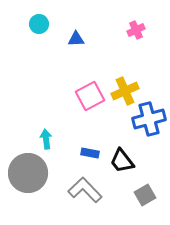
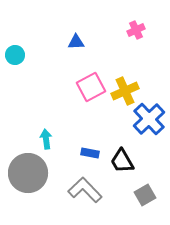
cyan circle: moved 24 px left, 31 px down
blue triangle: moved 3 px down
pink square: moved 1 px right, 9 px up
blue cross: rotated 28 degrees counterclockwise
black trapezoid: rotated 8 degrees clockwise
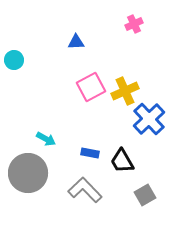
pink cross: moved 2 px left, 6 px up
cyan circle: moved 1 px left, 5 px down
cyan arrow: rotated 126 degrees clockwise
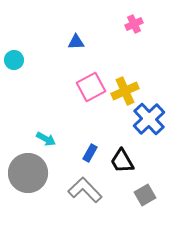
blue rectangle: rotated 72 degrees counterclockwise
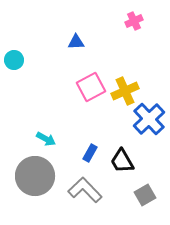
pink cross: moved 3 px up
gray circle: moved 7 px right, 3 px down
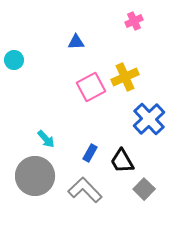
yellow cross: moved 14 px up
cyan arrow: rotated 18 degrees clockwise
gray square: moved 1 px left, 6 px up; rotated 15 degrees counterclockwise
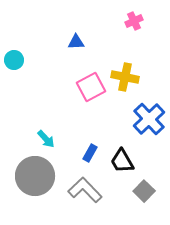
yellow cross: rotated 36 degrees clockwise
gray square: moved 2 px down
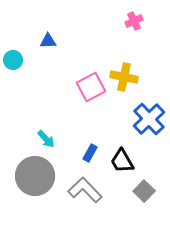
blue triangle: moved 28 px left, 1 px up
cyan circle: moved 1 px left
yellow cross: moved 1 px left
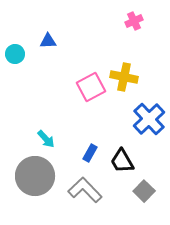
cyan circle: moved 2 px right, 6 px up
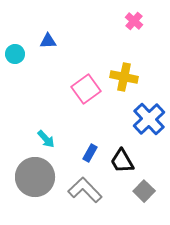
pink cross: rotated 24 degrees counterclockwise
pink square: moved 5 px left, 2 px down; rotated 8 degrees counterclockwise
gray circle: moved 1 px down
